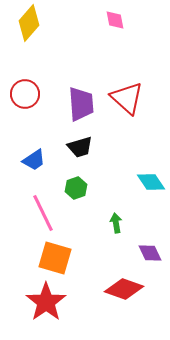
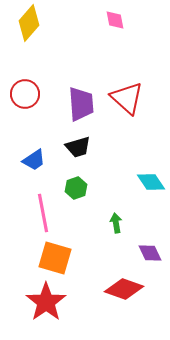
black trapezoid: moved 2 px left
pink line: rotated 15 degrees clockwise
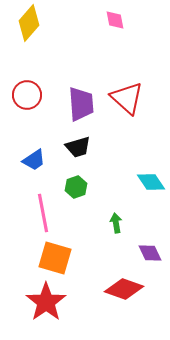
red circle: moved 2 px right, 1 px down
green hexagon: moved 1 px up
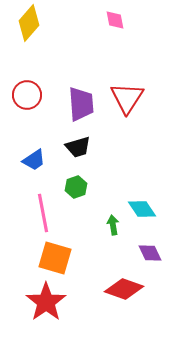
red triangle: rotated 21 degrees clockwise
cyan diamond: moved 9 px left, 27 px down
green arrow: moved 3 px left, 2 px down
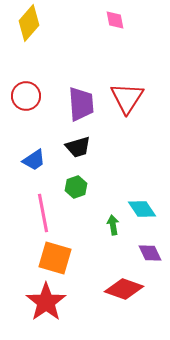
red circle: moved 1 px left, 1 px down
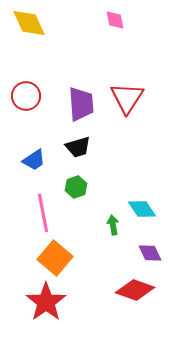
yellow diamond: rotated 66 degrees counterclockwise
orange square: rotated 24 degrees clockwise
red diamond: moved 11 px right, 1 px down
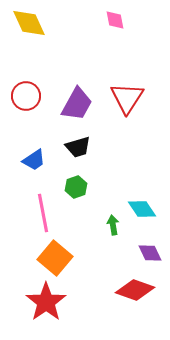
purple trapezoid: moved 4 px left; rotated 33 degrees clockwise
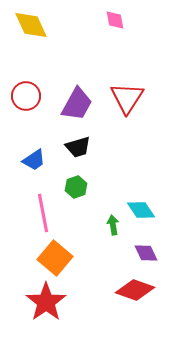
yellow diamond: moved 2 px right, 2 px down
cyan diamond: moved 1 px left, 1 px down
purple diamond: moved 4 px left
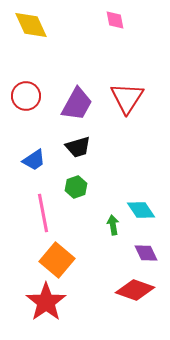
orange square: moved 2 px right, 2 px down
